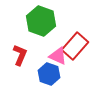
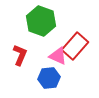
blue hexagon: moved 4 px down; rotated 25 degrees counterclockwise
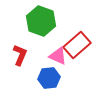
red rectangle: moved 2 px right, 1 px up; rotated 8 degrees clockwise
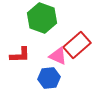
green hexagon: moved 1 px right, 3 px up
red L-shape: rotated 65 degrees clockwise
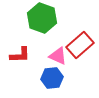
red rectangle: moved 3 px right
blue hexagon: moved 3 px right
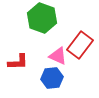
red rectangle: rotated 12 degrees counterclockwise
red L-shape: moved 2 px left, 7 px down
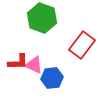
red rectangle: moved 2 px right
pink triangle: moved 24 px left, 9 px down
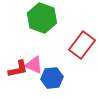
red L-shape: moved 7 px down; rotated 10 degrees counterclockwise
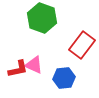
blue hexagon: moved 12 px right
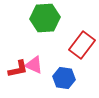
green hexagon: moved 3 px right; rotated 24 degrees counterclockwise
blue hexagon: rotated 15 degrees clockwise
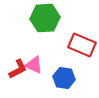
red rectangle: rotated 76 degrees clockwise
red L-shape: rotated 15 degrees counterclockwise
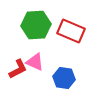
green hexagon: moved 9 px left, 7 px down
red rectangle: moved 11 px left, 14 px up
pink triangle: moved 1 px right, 3 px up
